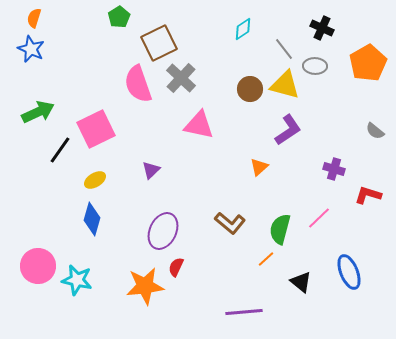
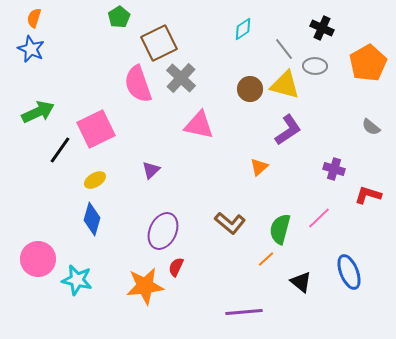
gray semicircle: moved 4 px left, 4 px up
pink circle: moved 7 px up
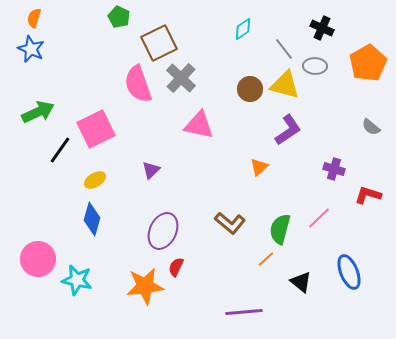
green pentagon: rotated 15 degrees counterclockwise
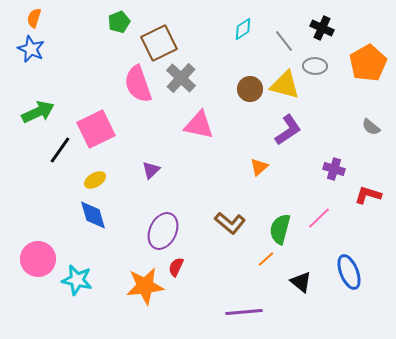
green pentagon: moved 5 px down; rotated 25 degrees clockwise
gray line: moved 8 px up
blue diamond: moved 1 px right, 4 px up; rotated 32 degrees counterclockwise
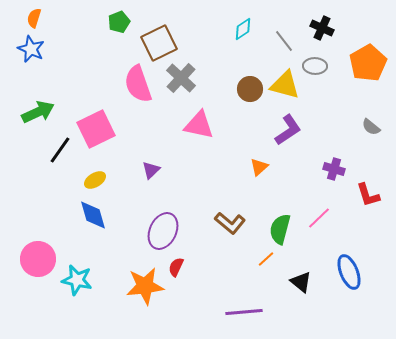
red L-shape: rotated 124 degrees counterclockwise
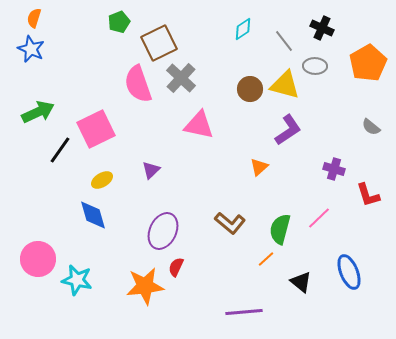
yellow ellipse: moved 7 px right
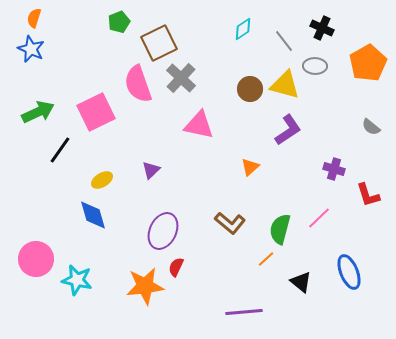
pink square: moved 17 px up
orange triangle: moved 9 px left
pink circle: moved 2 px left
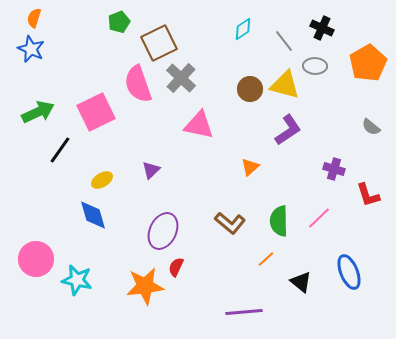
green semicircle: moved 1 px left, 8 px up; rotated 16 degrees counterclockwise
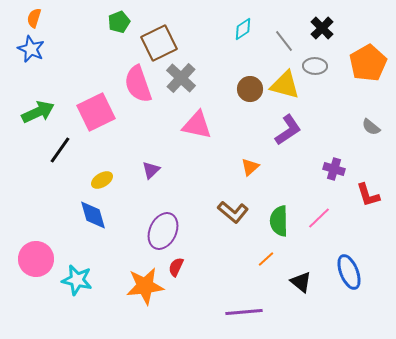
black cross: rotated 20 degrees clockwise
pink triangle: moved 2 px left
brown L-shape: moved 3 px right, 11 px up
